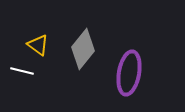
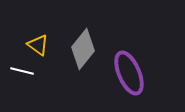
purple ellipse: rotated 33 degrees counterclockwise
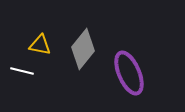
yellow triangle: moved 2 px right; rotated 25 degrees counterclockwise
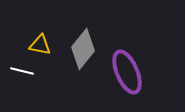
purple ellipse: moved 2 px left, 1 px up
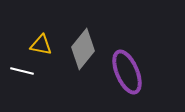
yellow triangle: moved 1 px right
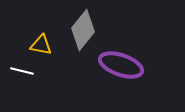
gray diamond: moved 19 px up
purple ellipse: moved 6 px left, 7 px up; rotated 48 degrees counterclockwise
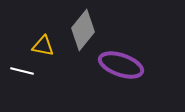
yellow triangle: moved 2 px right, 1 px down
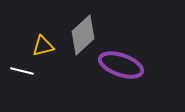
gray diamond: moved 5 px down; rotated 9 degrees clockwise
yellow triangle: rotated 25 degrees counterclockwise
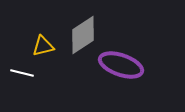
gray diamond: rotated 9 degrees clockwise
white line: moved 2 px down
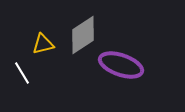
yellow triangle: moved 2 px up
white line: rotated 45 degrees clockwise
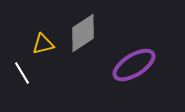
gray diamond: moved 2 px up
purple ellipse: moved 13 px right; rotated 51 degrees counterclockwise
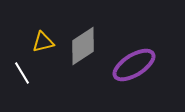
gray diamond: moved 13 px down
yellow triangle: moved 2 px up
